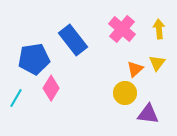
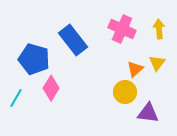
pink cross: rotated 16 degrees counterclockwise
blue pentagon: rotated 24 degrees clockwise
yellow circle: moved 1 px up
purple triangle: moved 1 px up
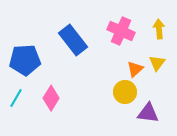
pink cross: moved 1 px left, 2 px down
blue pentagon: moved 9 px left, 1 px down; rotated 20 degrees counterclockwise
pink diamond: moved 10 px down
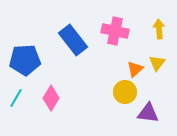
pink cross: moved 6 px left; rotated 12 degrees counterclockwise
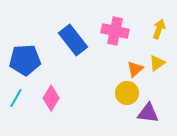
yellow arrow: rotated 24 degrees clockwise
yellow triangle: rotated 18 degrees clockwise
yellow circle: moved 2 px right, 1 px down
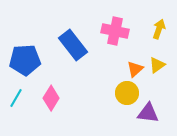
blue rectangle: moved 5 px down
yellow triangle: moved 2 px down
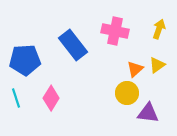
cyan line: rotated 48 degrees counterclockwise
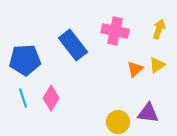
yellow circle: moved 9 px left, 29 px down
cyan line: moved 7 px right
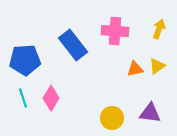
pink cross: rotated 8 degrees counterclockwise
yellow triangle: moved 1 px down
orange triangle: rotated 30 degrees clockwise
purple triangle: moved 2 px right
yellow circle: moved 6 px left, 4 px up
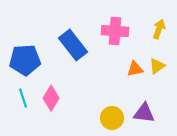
purple triangle: moved 6 px left
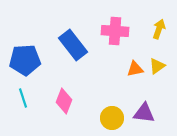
pink diamond: moved 13 px right, 3 px down; rotated 10 degrees counterclockwise
